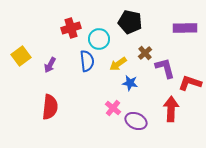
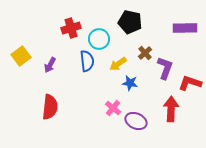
purple L-shape: rotated 35 degrees clockwise
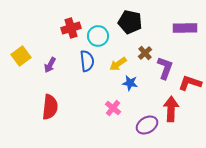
cyan circle: moved 1 px left, 3 px up
purple ellipse: moved 11 px right, 4 px down; rotated 55 degrees counterclockwise
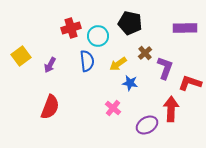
black pentagon: moved 1 px down
red semicircle: rotated 15 degrees clockwise
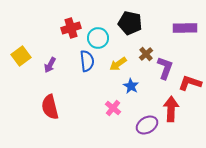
cyan circle: moved 2 px down
brown cross: moved 1 px right, 1 px down
blue star: moved 1 px right, 3 px down; rotated 21 degrees clockwise
red semicircle: rotated 145 degrees clockwise
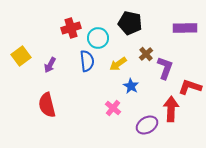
red L-shape: moved 4 px down
red semicircle: moved 3 px left, 2 px up
